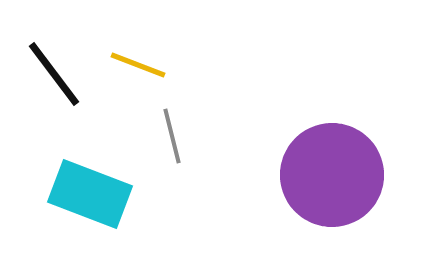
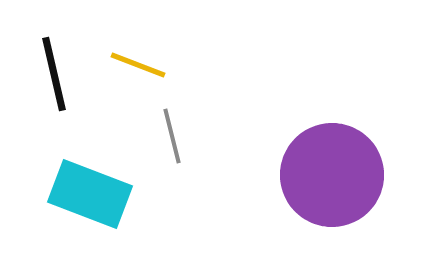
black line: rotated 24 degrees clockwise
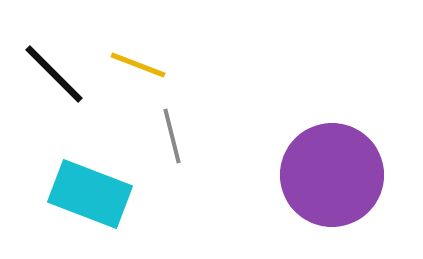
black line: rotated 32 degrees counterclockwise
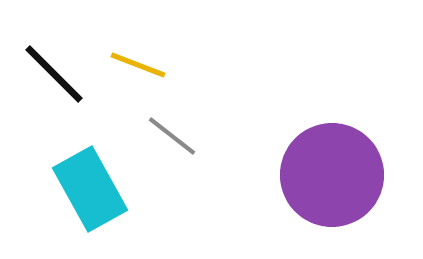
gray line: rotated 38 degrees counterclockwise
cyan rectangle: moved 5 px up; rotated 40 degrees clockwise
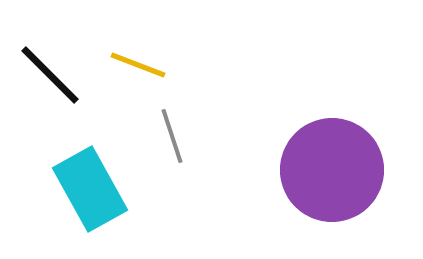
black line: moved 4 px left, 1 px down
gray line: rotated 34 degrees clockwise
purple circle: moved 5 px up
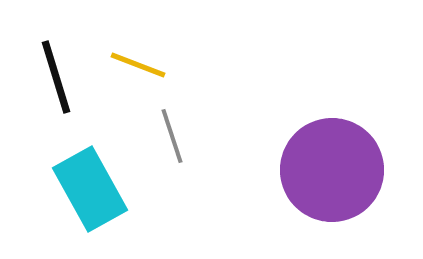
black line: moved 6 px right, 2 px down; rotated 28 degrees clockwise
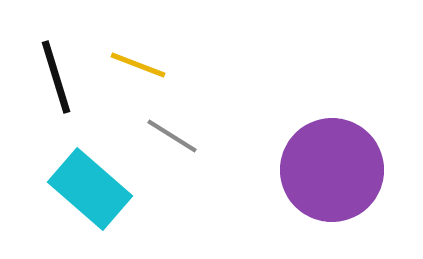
gray line: rotated 40 degrees counterclockwise
cyan rectangle: rotated 20 degrees counterclockwise
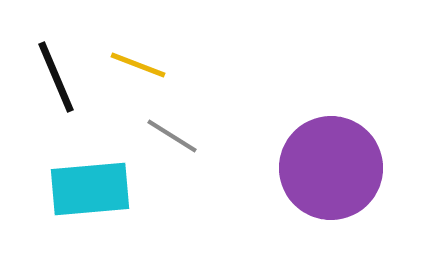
black line: rotated 6 degrees counterclockwise
purple circle: moved 1 px left, 2 px up
cyan rectangle: rotated 46 degrees counterclockwise
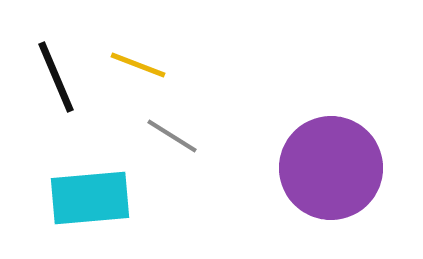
cyan rectangle: moved 9 px down
